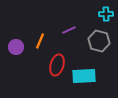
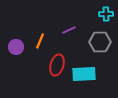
gray hexagon: moved 1 px right, 1 px down; rotated 15 degrees counterclockwise
cyan rectangle: moved 2 px up
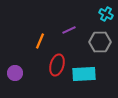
cyan cross: rotated 32 degrees clockwise
purple circle: moved 1 px left, 26 px down
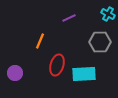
cyan cross: moved 2 px right
purple line: moved 12 px up
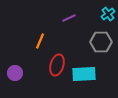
cyan cross: rotated 24 degrees clockwise
gray hexagon: moved 1 px right
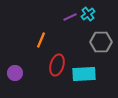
cyan cross: moved 20 px left
purple line: moved 1 px right, 1 px up
orange line: moved 1 px right, 1 px up
